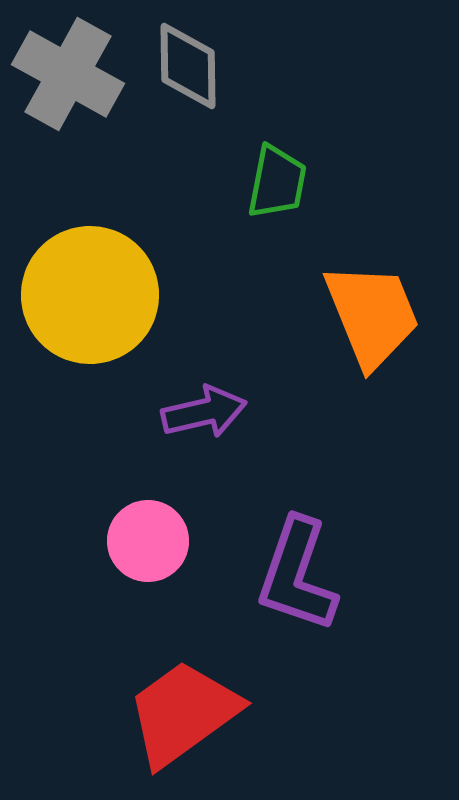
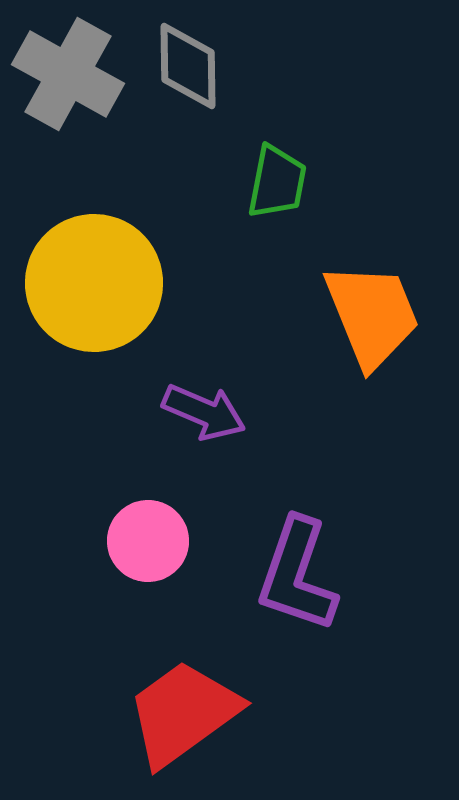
yellow circle: moved 4 px right, 12 px up
purple arrow: rotated 36 degrees clockwise
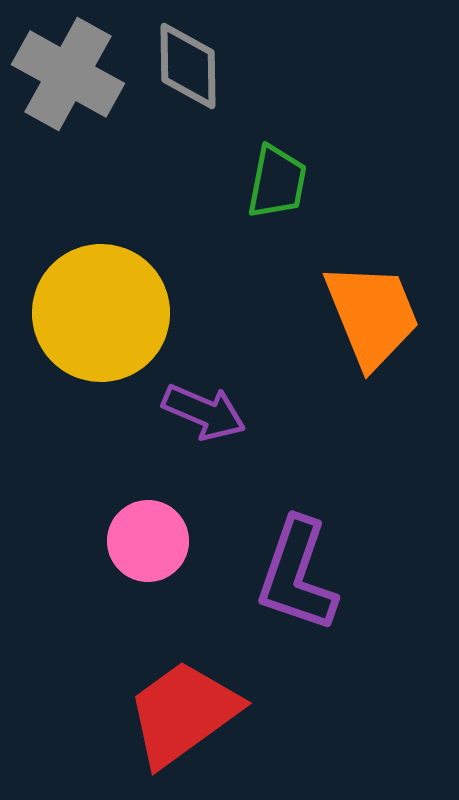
yellow circle: moved 7 px right, 30 px down
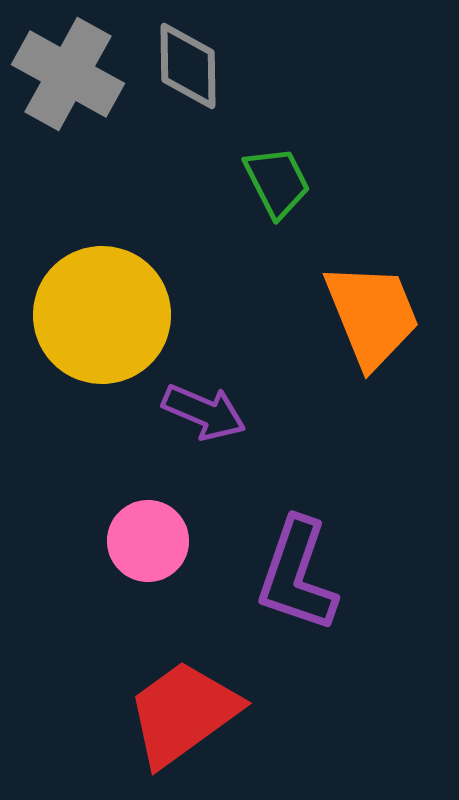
green trapezoid: rotated 38 degrees counterclockwise
yellow circle: moved 1 px right, 2 px down
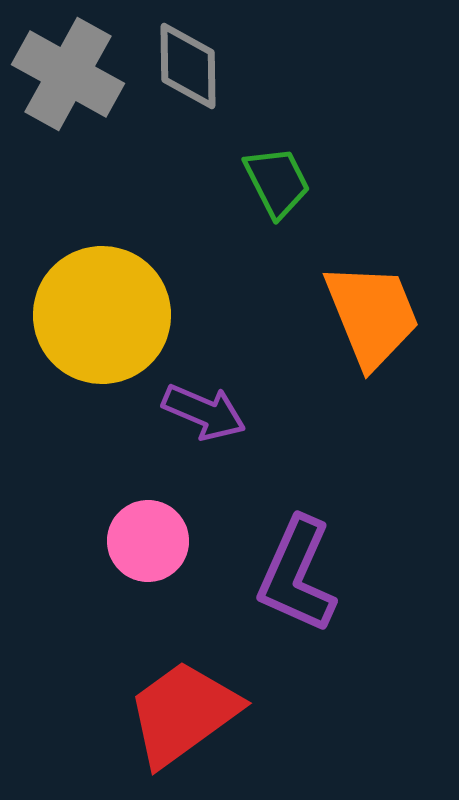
purple L-shape: rotated 5 degrees clockwise
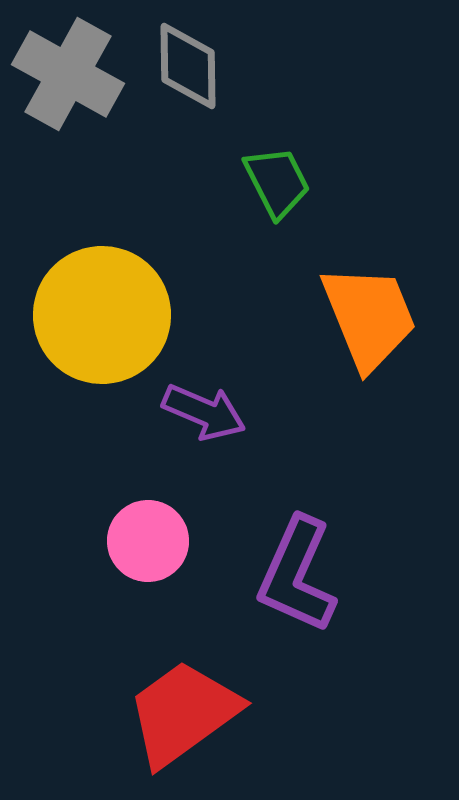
orange trapezoid: moved 3 px left, 2 px down
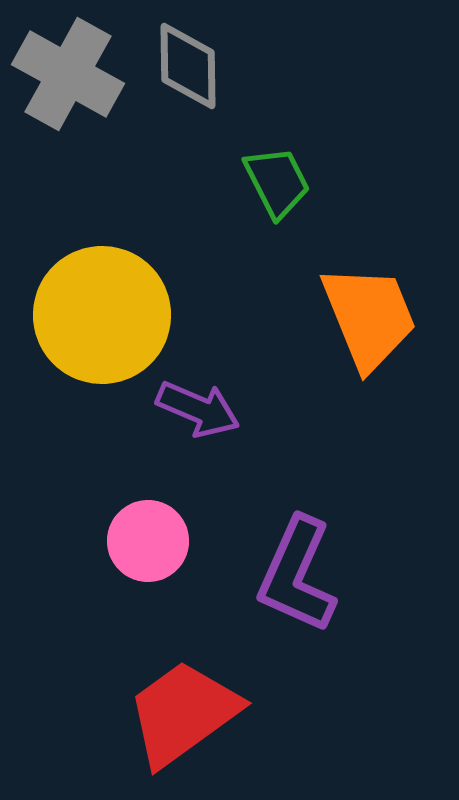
purple arrow: moved 6 px left, 3 px up
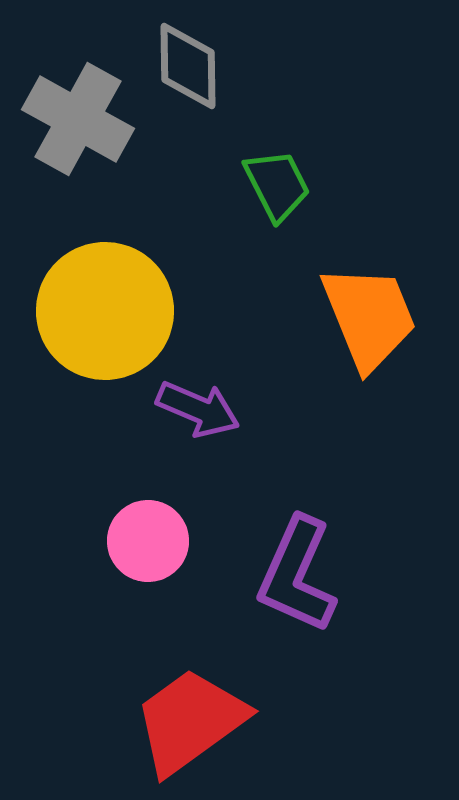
gray cross: moved 10 px right, 45 px down
green trapezoid: moved 3 px down
yellow circle: moved 3 px right, 4 px up
red trapezoid: moved 7 px right, 8 px down
